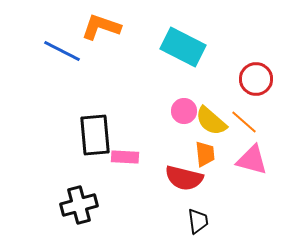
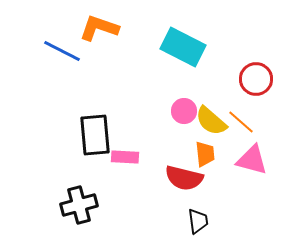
orange L-shape: moved 2 px left, 1 px down
orange line: moved 3 px left
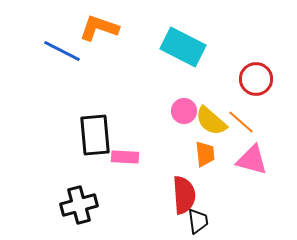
red semicircle: moved 17 px down; rotated 108 degrees counterclockwise
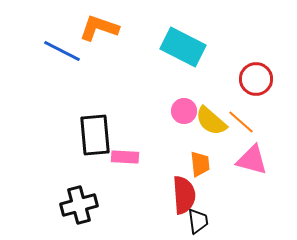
orange trapezoid: moved 5 px left, 10 px down
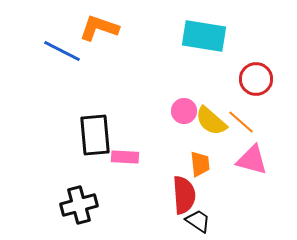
cyan rectangle: moved 21 px right, 11 px up; rotated 18 degrees counterclockwise
black trapezoid: rotated 48 degrees counterclockwise
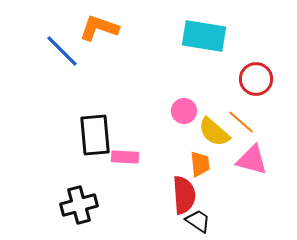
blue line: rotated 18 degrees clockwise
yellow semicircle: moved 3 px right, 11 px down
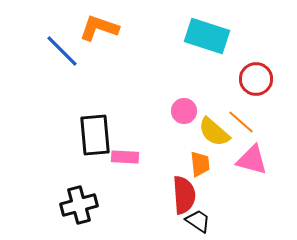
cyan rectangle: moved 3 px right; rotated 9 degrees clockwise
